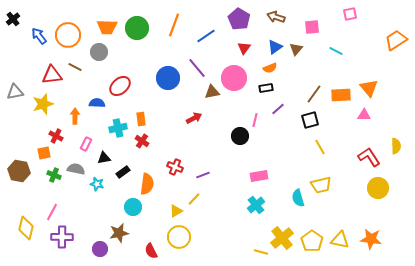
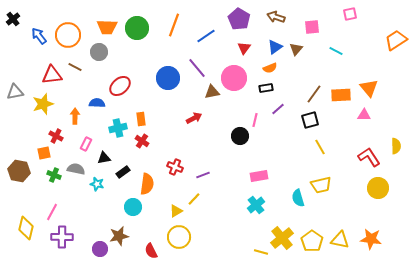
brown star at (119, 233): moved 3 px down
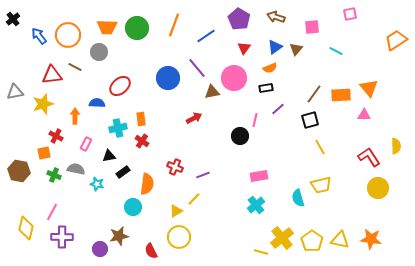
black triangle at (104, 158): moved 5 px right, 2 px up
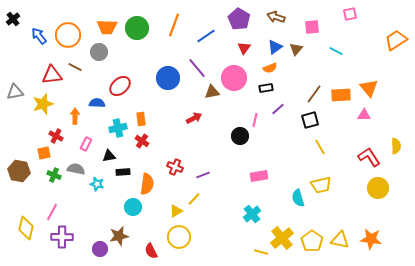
black rectangle at (123, 172): rotated 32 degrees clockwise
cyan cross at (256, 205): moved 4 px left, 9 px down
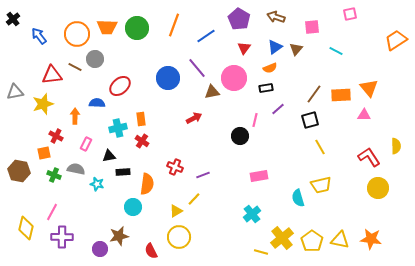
orange circle at (68, 35): moved 9 px right, 1 px up
gray circle at (99, 52): moved 4 px left, 7 px down
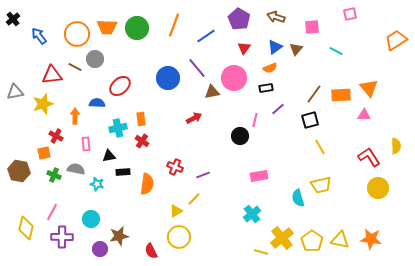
pink rectangle at (86, 144): rotated 32 degrees counterclockwise
cyan circle at (133, 207): moved 42 px left, 12 px down
